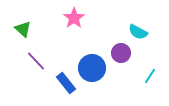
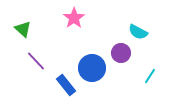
blue rectangle: moved 2 px down
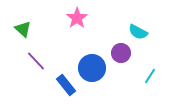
pink star: moved 3 px right
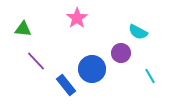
green triangle: rotated 36 degrees counterclockwise
blue circle: moved 1 px down
cyan line: rotated 63 degrees counterclockwise
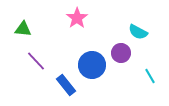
blue circle: moved 4 px up
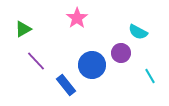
green triangle: rotated 36 degrees counterclockwise
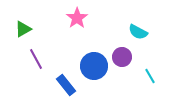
purple circle: moved 1 px right, 4 px down
purple line: moved 2 px up; rotated 15 degrees clockwise
blue circle: moved 2 px right, 1 px down
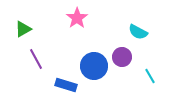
blue rectangle: rotated 35 degrees counterclockwise
